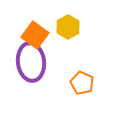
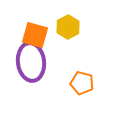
orange square: rotated 20 degrees counterclockwise
orange pentagon: rotated 10 degrees counterclockwise
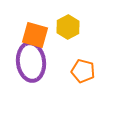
orange pentagon: moved 1 px right, 12 px up
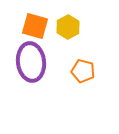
orange square: moved 9 px up
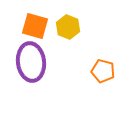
yellow hexagon: rotated 10 degrees counterclockwise
orange pentagon: moved 20 px right
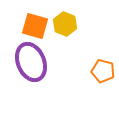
yellow hexagon: moved 3 px left, 3 px up
purple ellipse: rotated 15 degrees counterclockwise
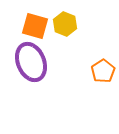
orange pentagon: rotated 25 degrees clockwise
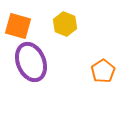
orange square: moved 17 px left
